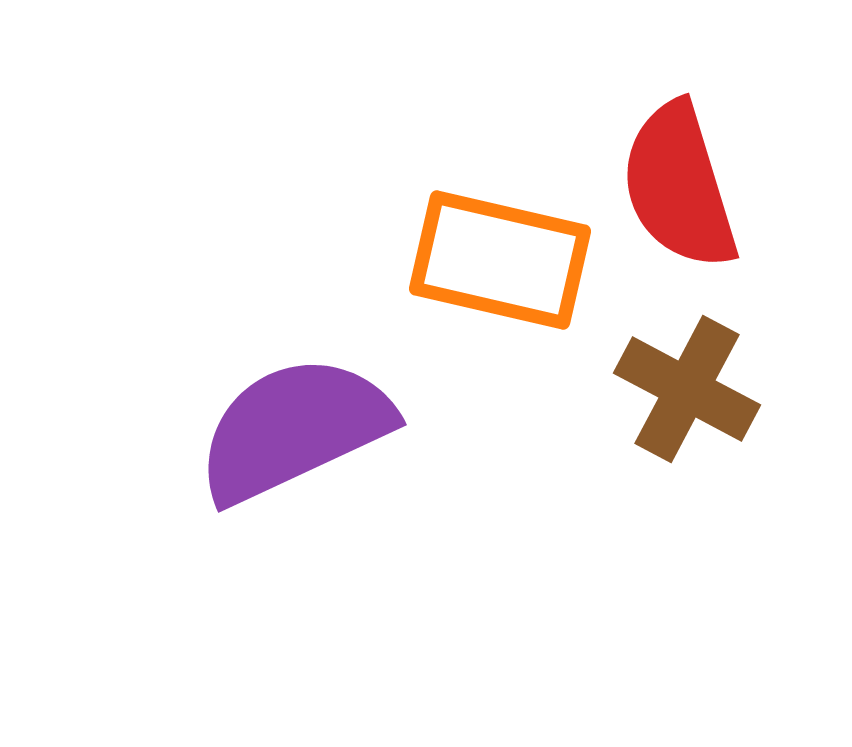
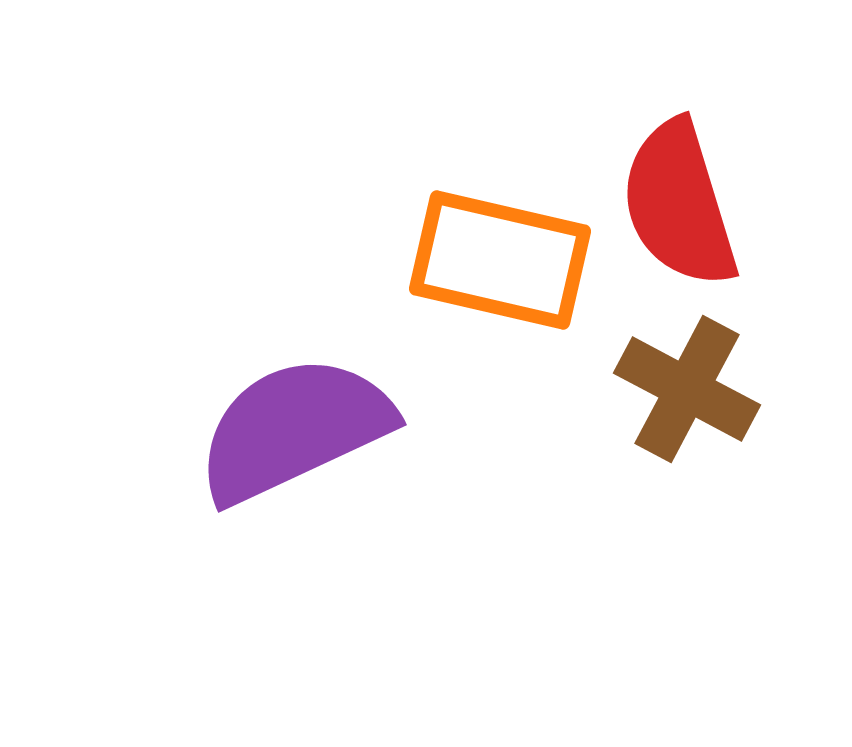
red semicircle: moved 18 px down
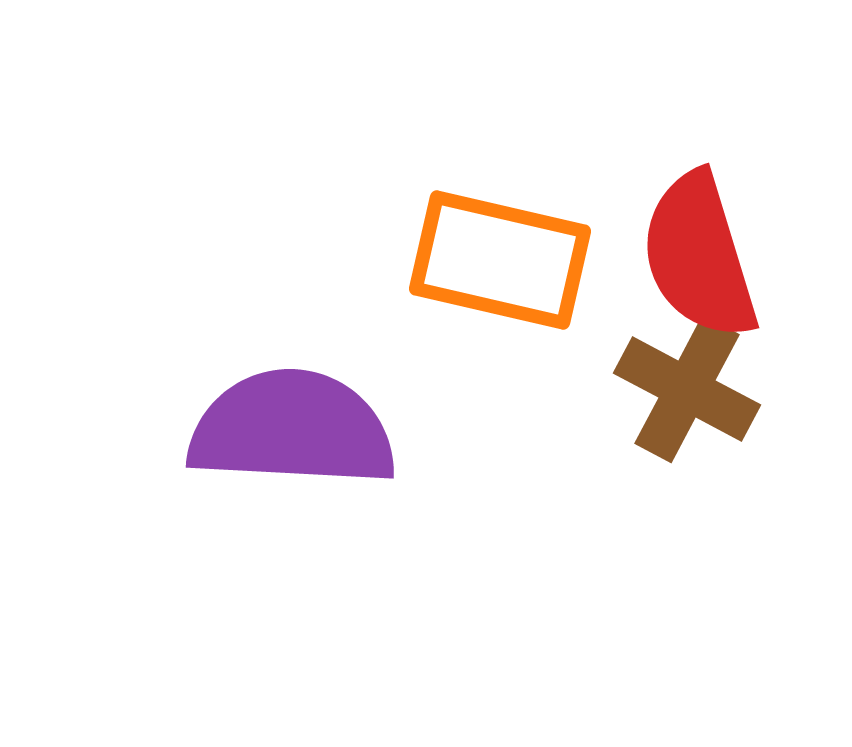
red semicircle: moved 20 px right, 52 px down
purple semicircle: moved 2 px left; rotated 28 degrees clockwise
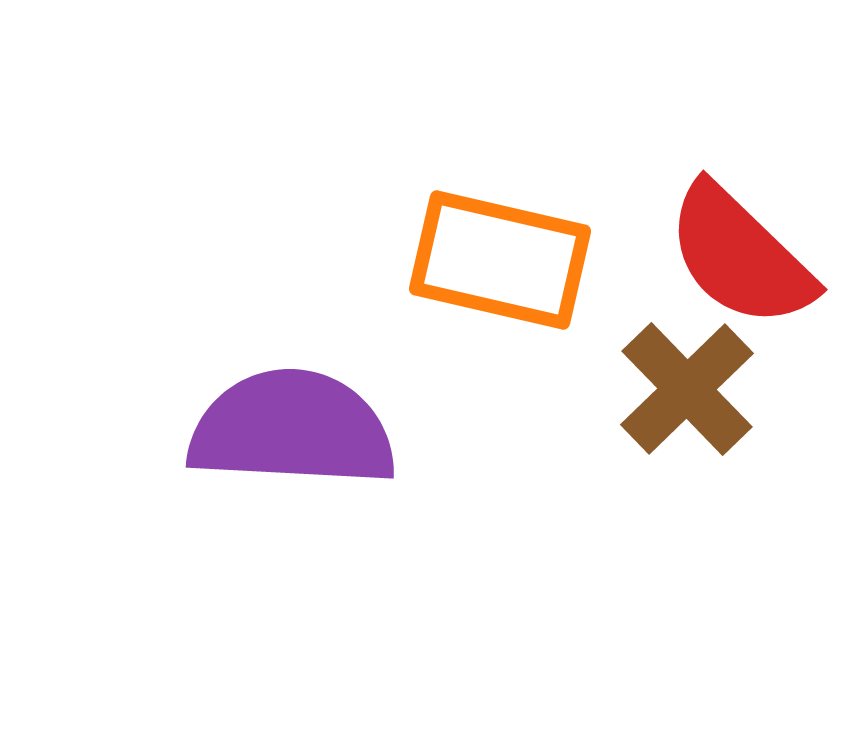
red semicircle: moved 41 px right; rotated 29 degrees counterclockwise
brown cross: rotated 18 degrees clockwise
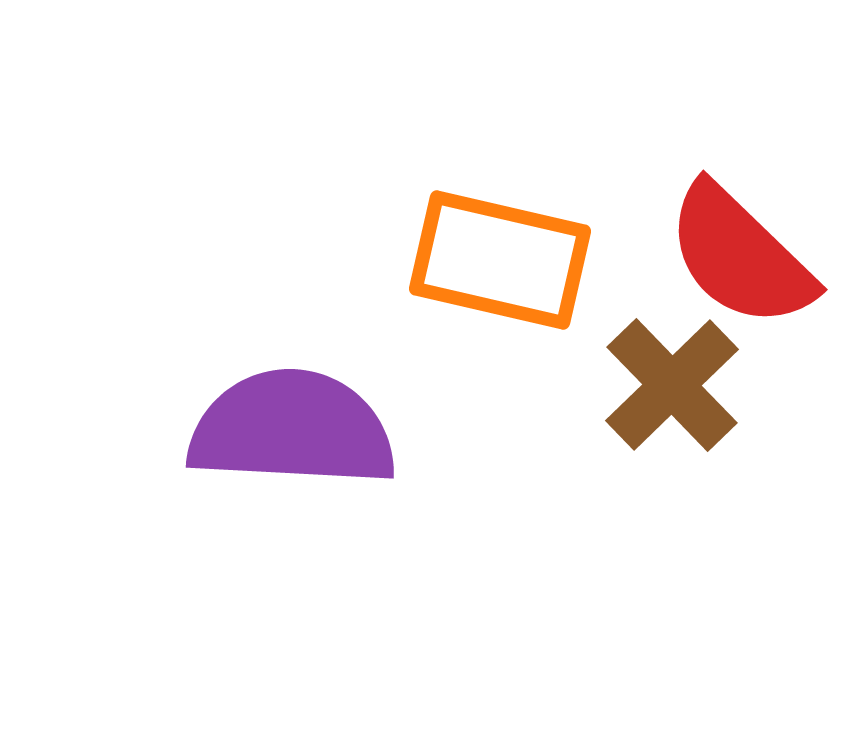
brown cross: moved 15 px left, 4 px up
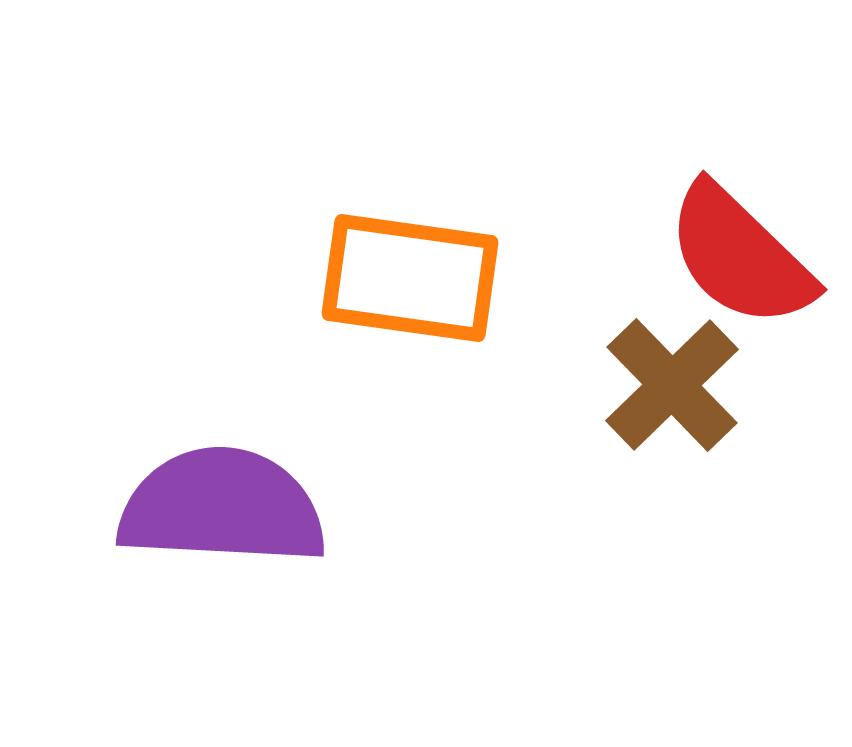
orange rectangle: moved 90 px left, 18 px down; rotated 5 degrees counterclockwise
purple semicircle: moved 70 px left, 78 px down
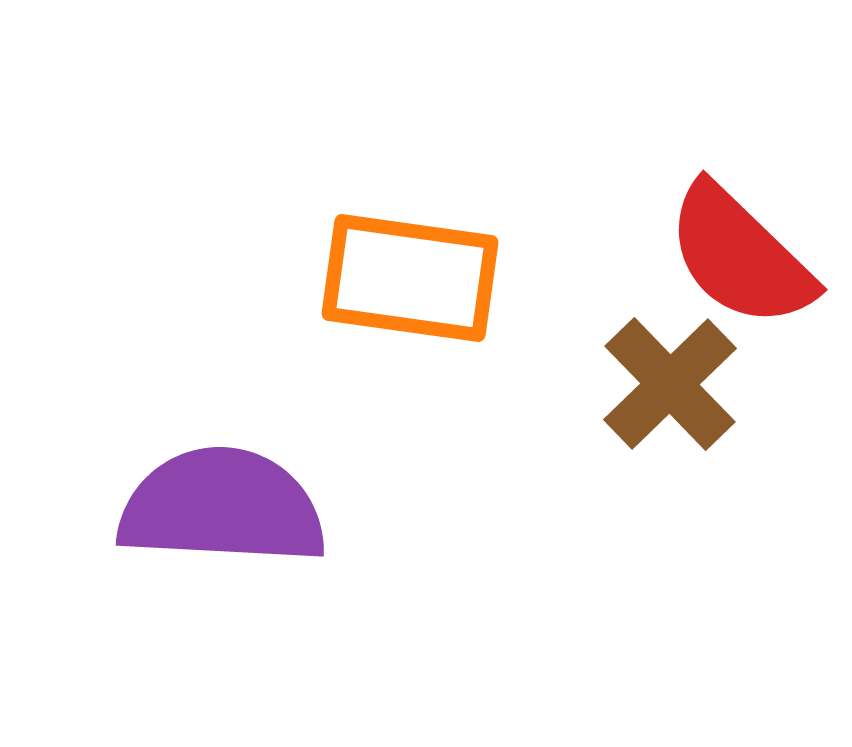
brown cross: moved 2 px left, 1 px up
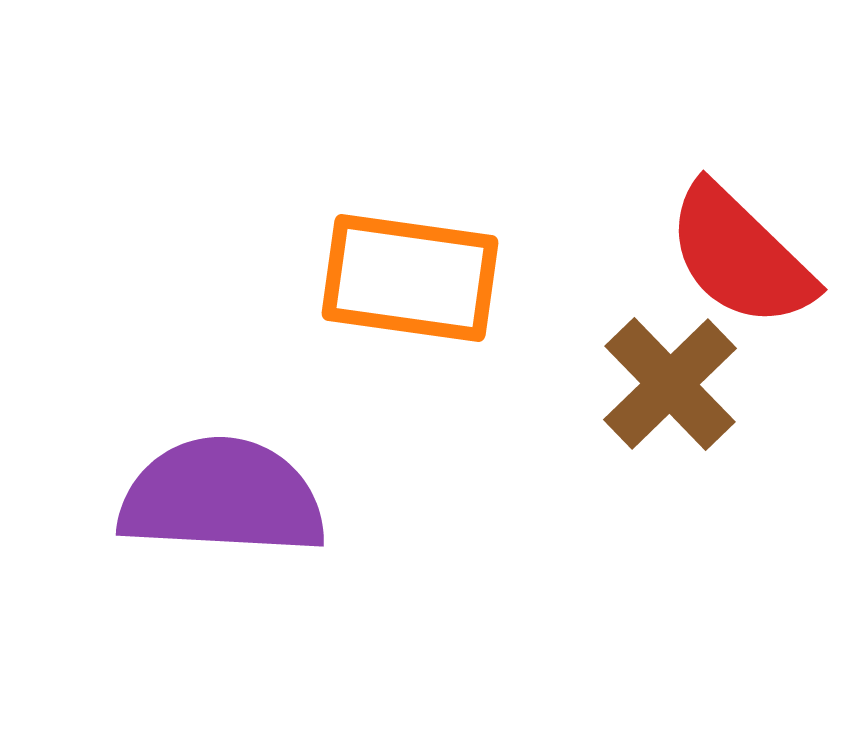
purple semicircle: moved 10 px up
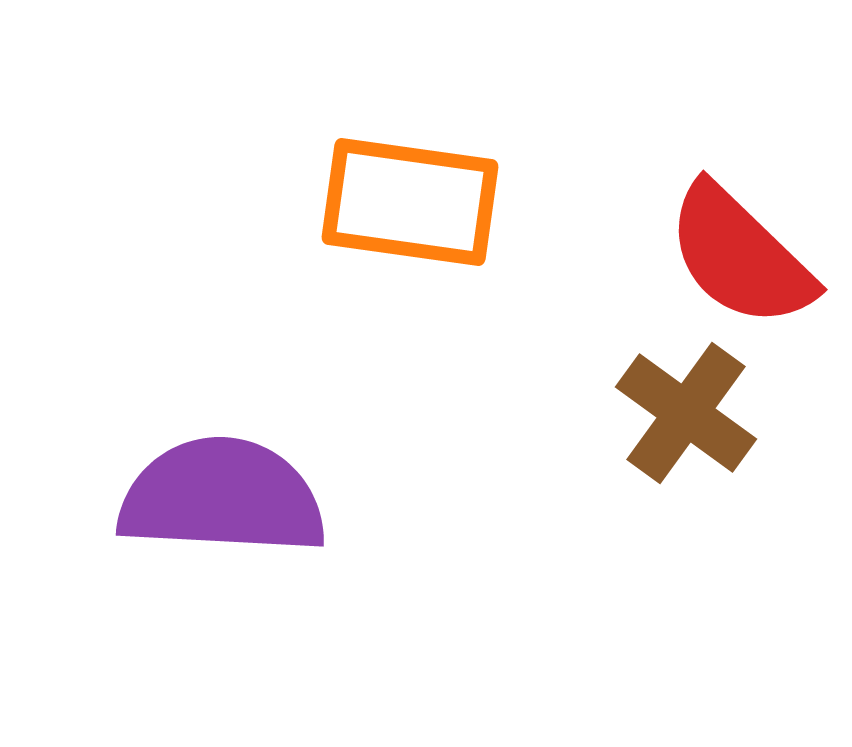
orange rectangle: moved 76 px up
brown cross: moved 16 px right, 29 px down; rotated 10 degrees counterclockwise
